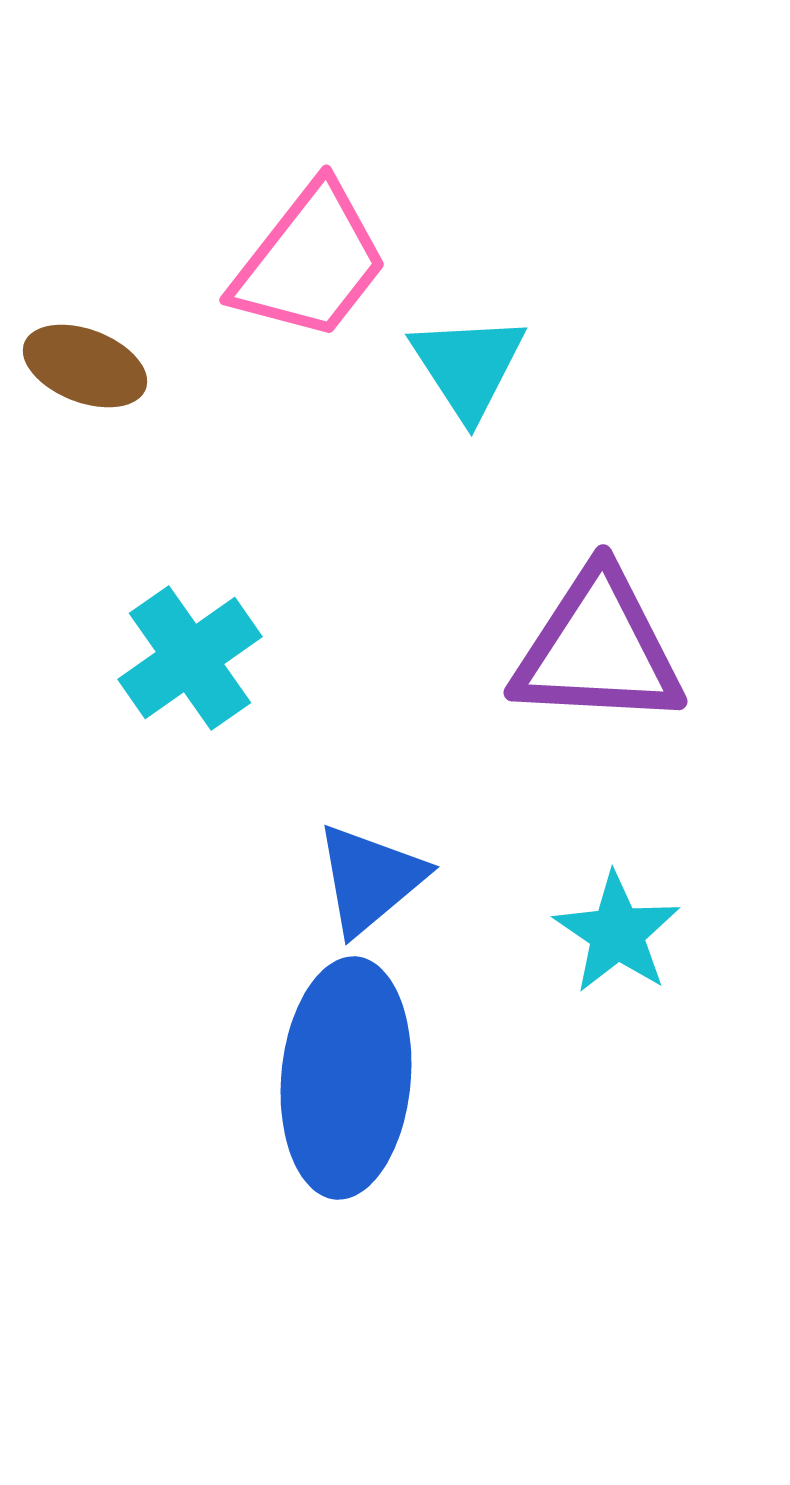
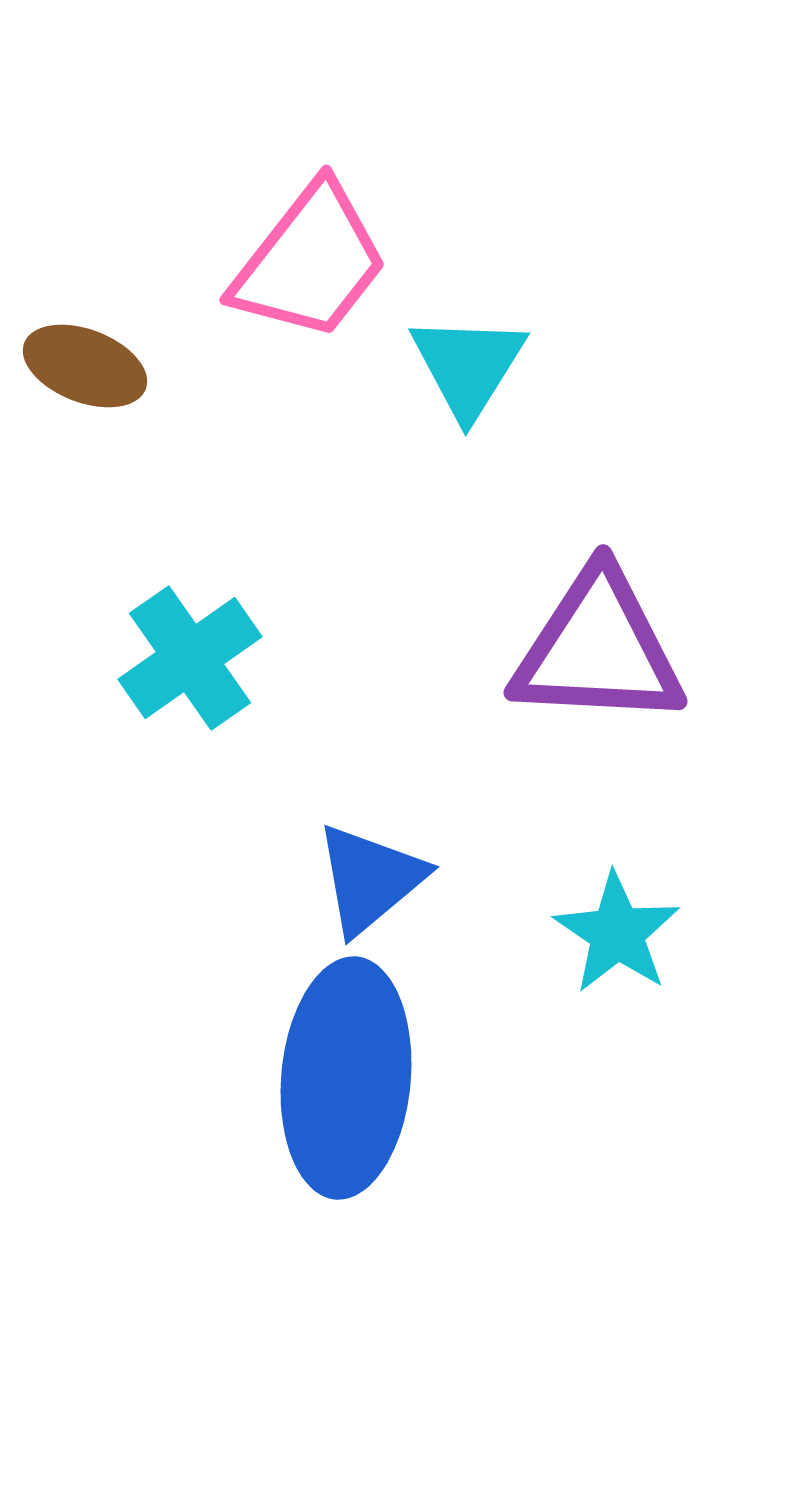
cyan triangle: rotated 5 degrees clockwise
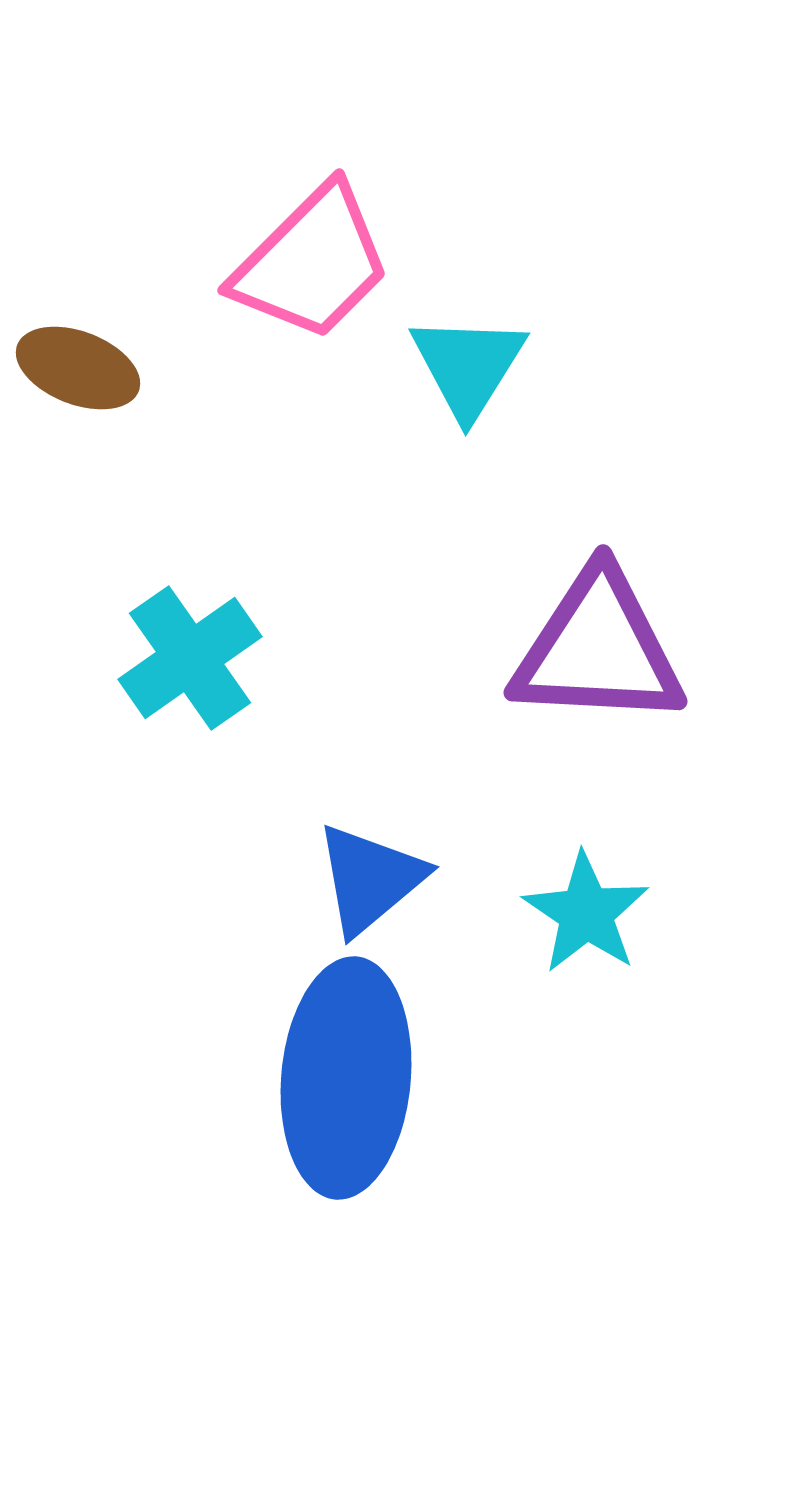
pink trapezoid: moved 2 px right, 1 px down; rotated 7 degrees clockwise
brown ellipse: moved 7 px left, 2 px down
cyan star: moved 31 px left, 20 px up
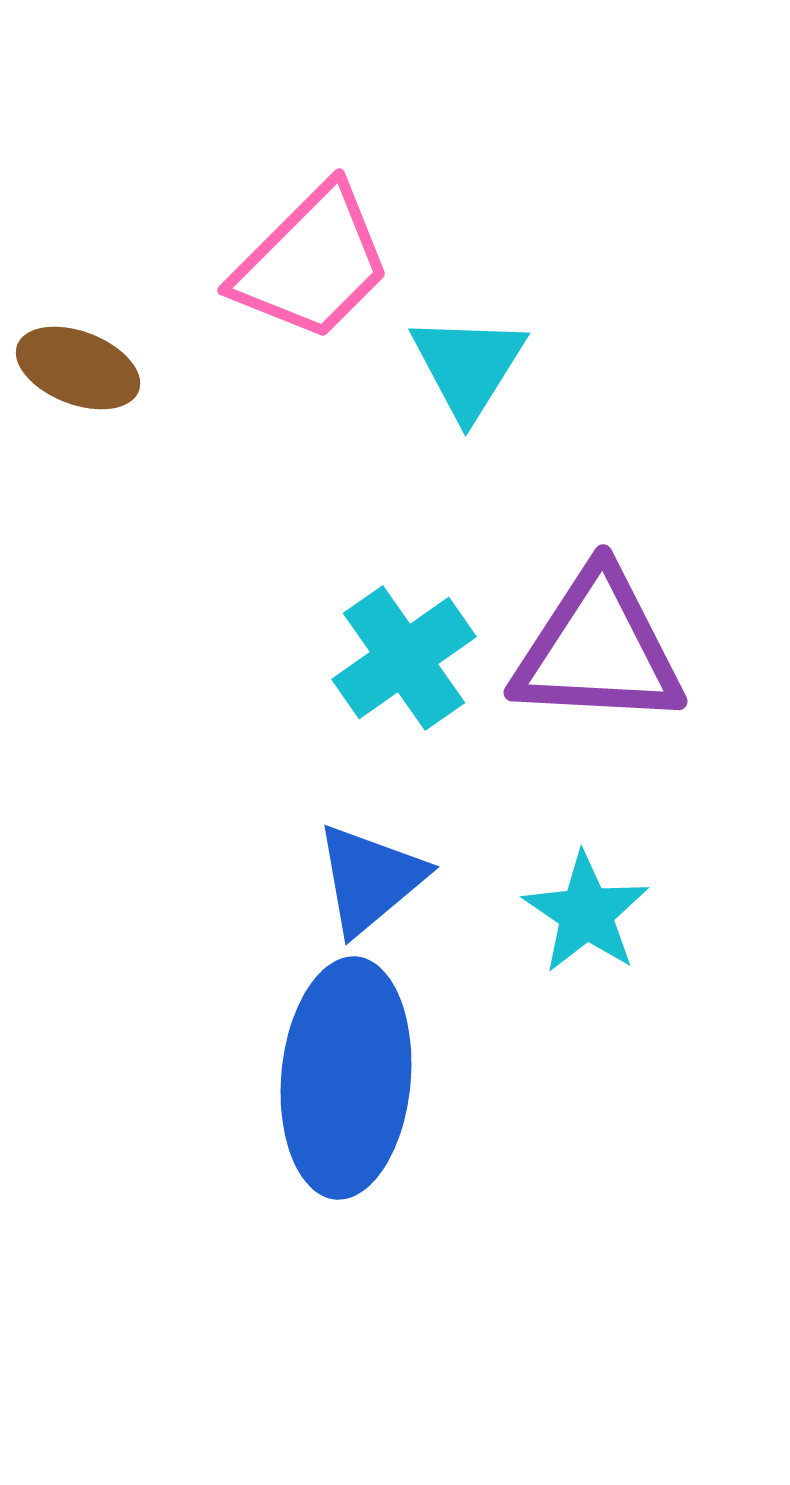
cyan cross: moved 214 px right
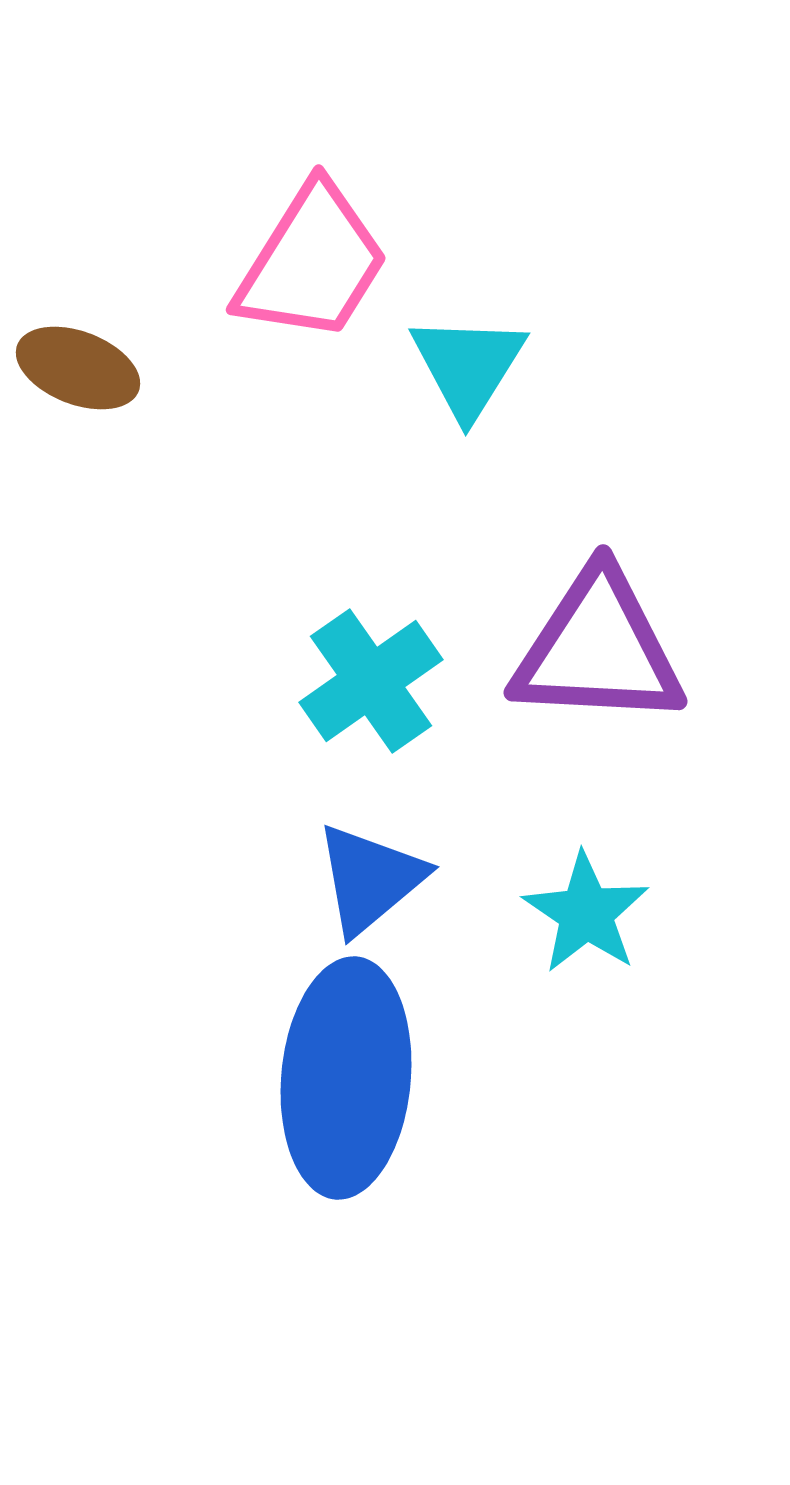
pink trapezoid: rotated 13 degrees counterclockwise
cyan cross: moved 33 px left, 23 px down
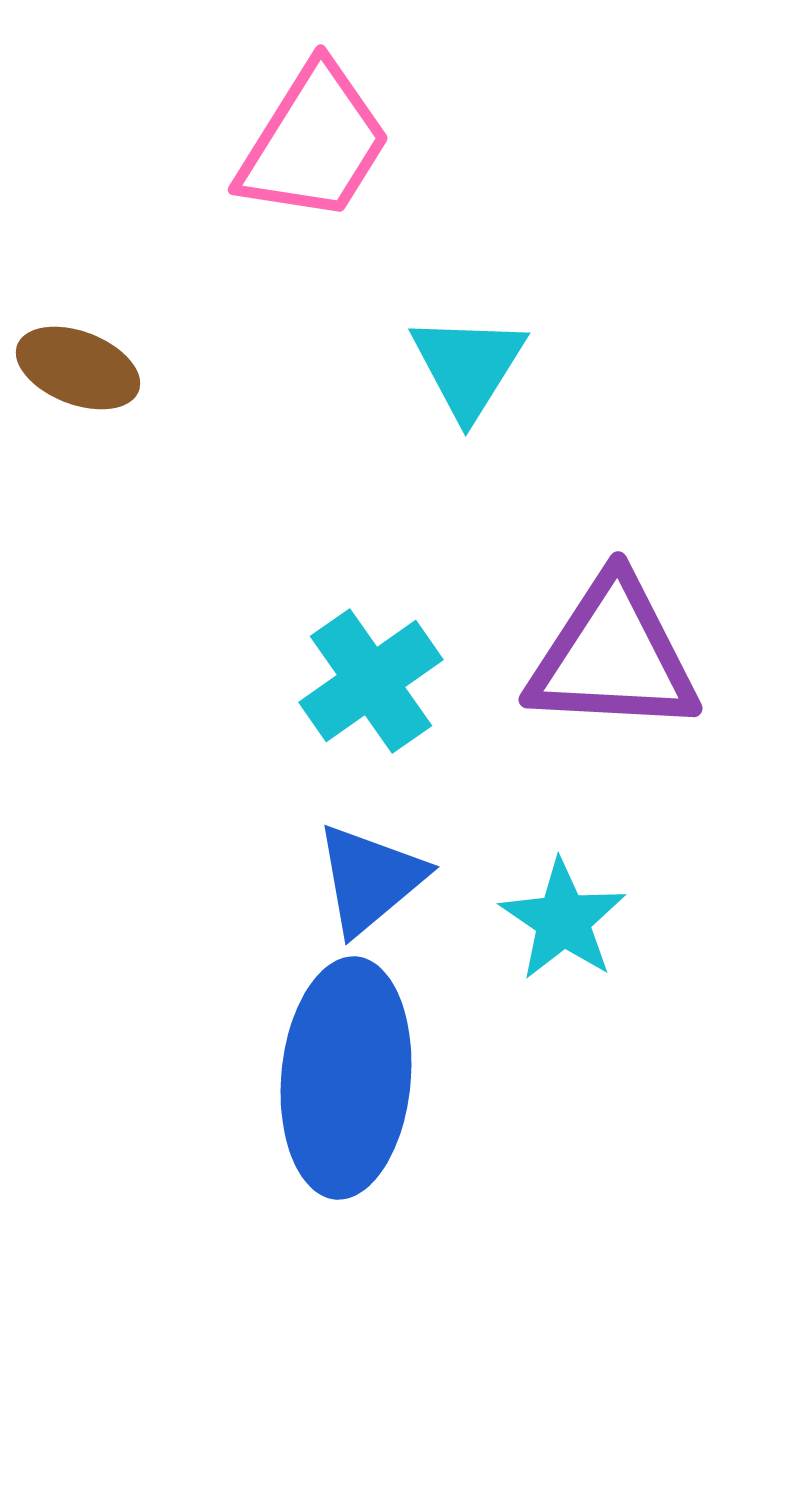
pink trapezoid: moved 2 px right, 120 px up
purple triangle: moved 15 px right, 7 px down
cyan star: moved 23 px left, 7 px down
